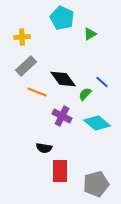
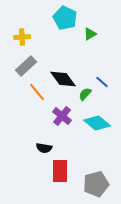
cyan pentagon: moved 3 px right
orange line: rotated 30 degrees clockwise
purple cross: rotated 12 degrees clockwise
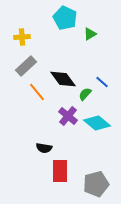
purple cross: moved 6 px right
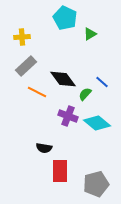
orange line: rotated 24 degrees counterclockwise
purple cross: rotated 18 degrees counterclockwise
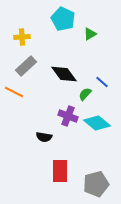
cyan pentagon: moved 2 px left, 1 px down
black diamond: moved 1 px right, 5 px up
orange line: moved 23 px left
black semicircle: moved 11 px up
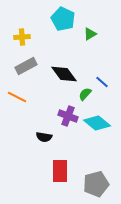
gray rectangle: rotated 15 degrees clockwise
orange line: moved 3 px right, 5 px down
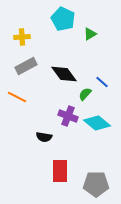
gray pentagon: rotated 15 degrees clockwise
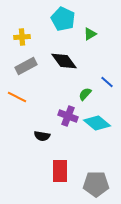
black diamond: moved 13 px up
blue line: moved 5 px right
black semicircle: moved 2 px left, 1 px up
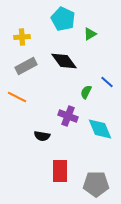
green semicircle: moved 1 px right, 2 px up; rotated 16 degrees counterclockwise
cyan diamond: moved 3 px right, 6 px down; rotated 28 degrees clockwise
